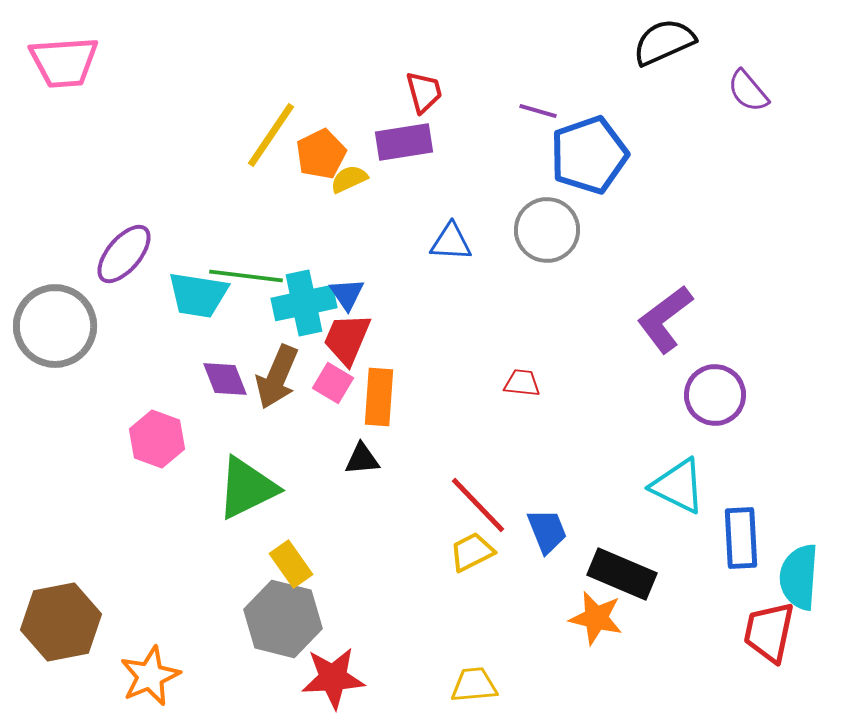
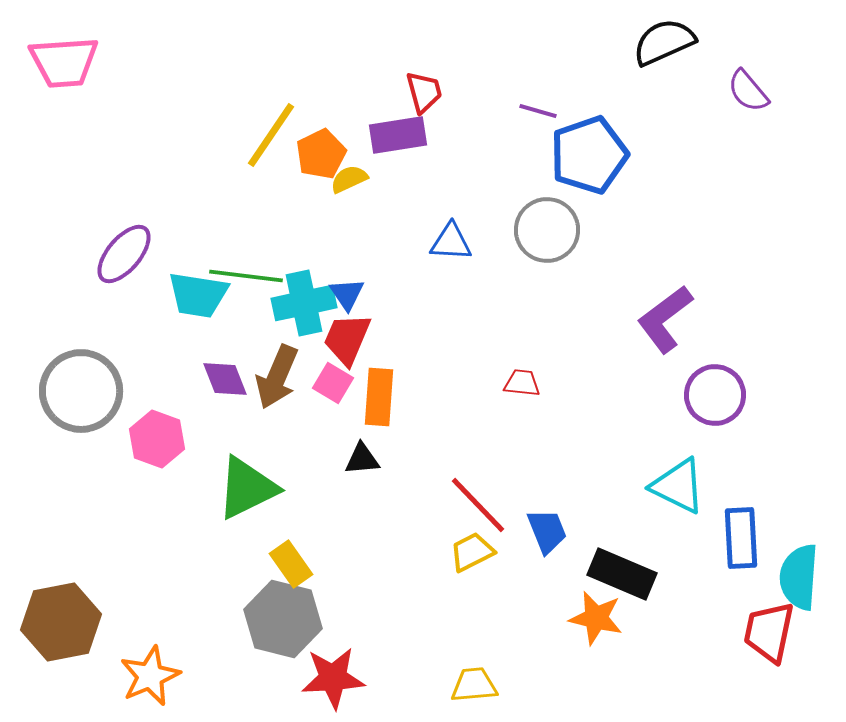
purple rectangle at (404, 142): moved 6 px left, 7 px up
gray circle at (55, 326): moved 26 px right, 65 px down
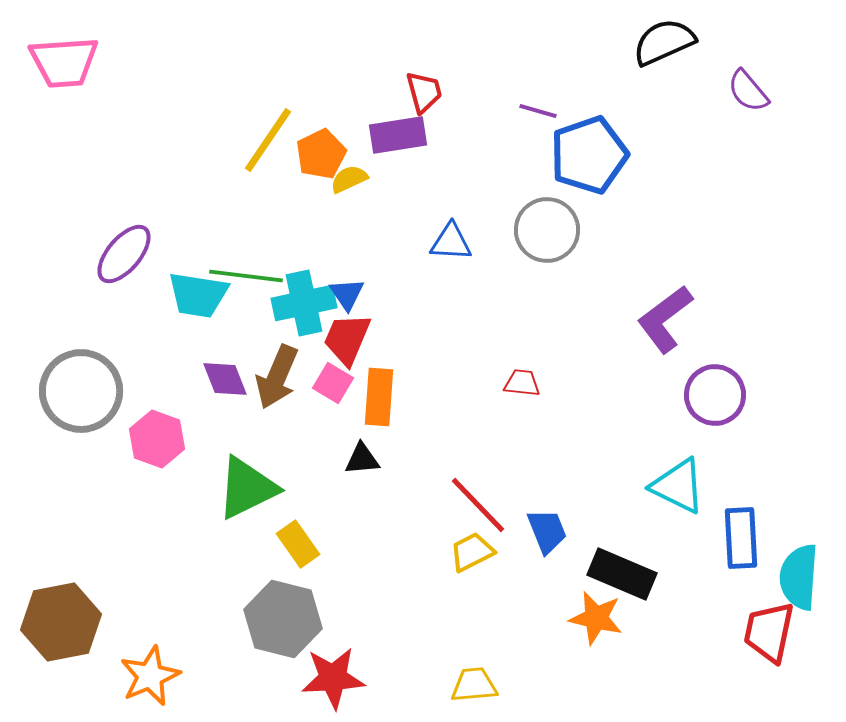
yellow line at (271, 135): moved 3 px left, 5 px down
yellow rectangle at (291, 564): moved 7 px right, 20 px up
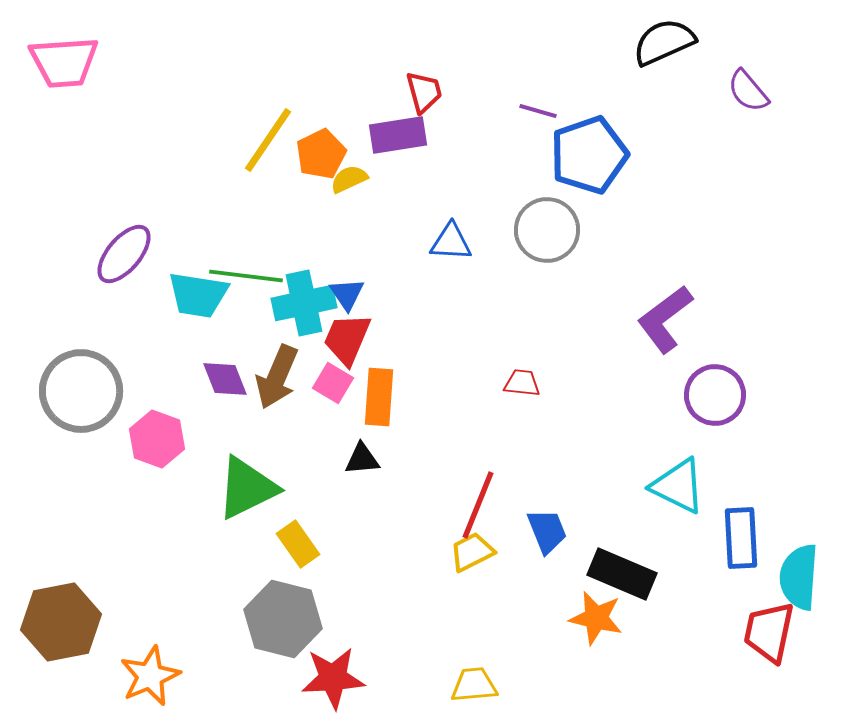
red line at (478, 505): rotated 66 degrees clockwise
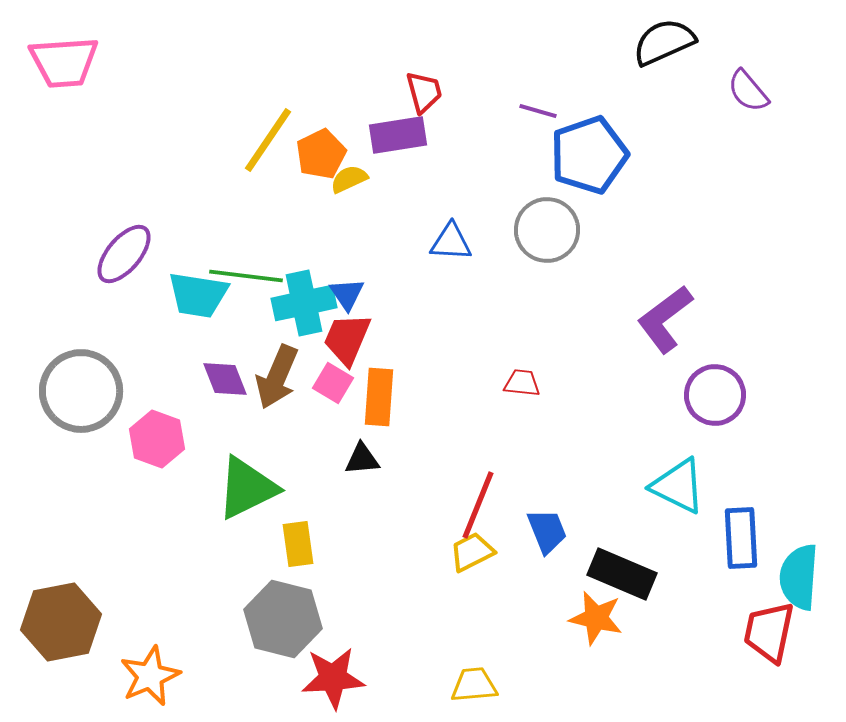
yellow rectangle at (298, 544): rotated 27 degrees clockwise
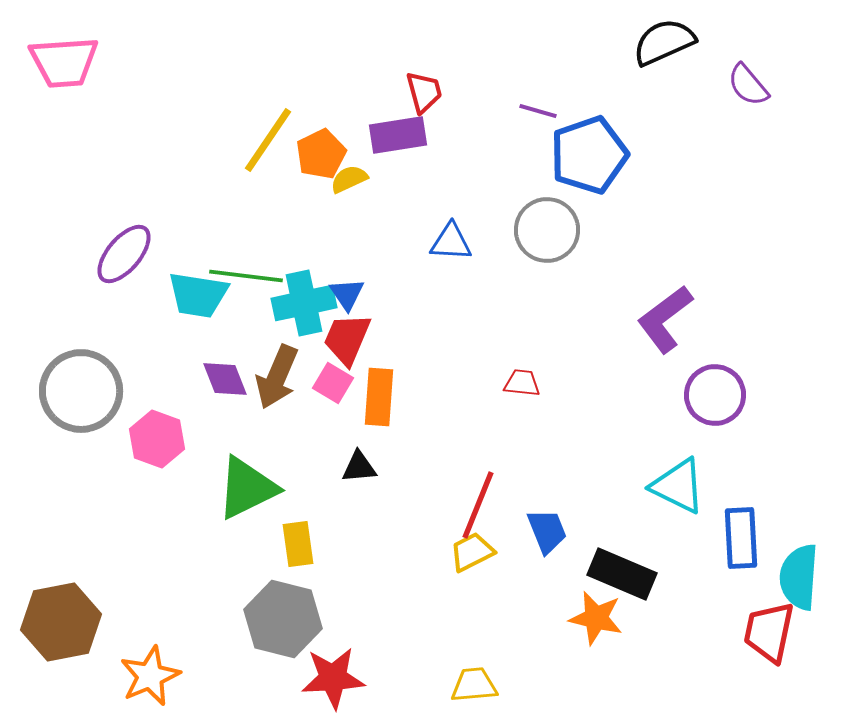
purple semicircle at (748, 91): moved 6 px up
black triangle at (362, 459): moved 3 px left, 8 px down
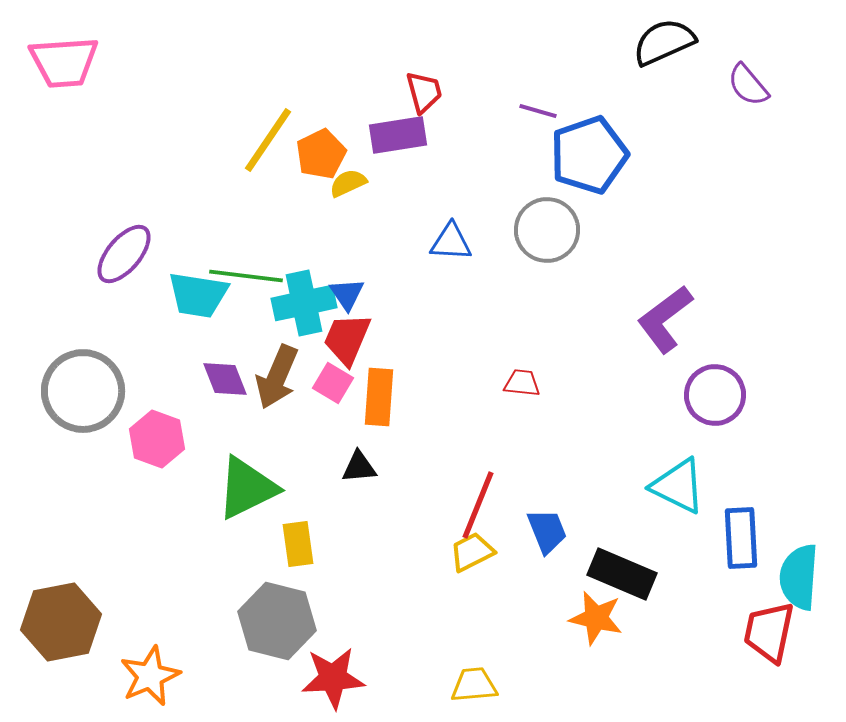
yellow semicircle at (349, 179): moved 1 px left, 4 px down
gray circle at (81, 391): moved 2 px right
gray hexagon at (283, 619): moved 6 px left, 2 px down
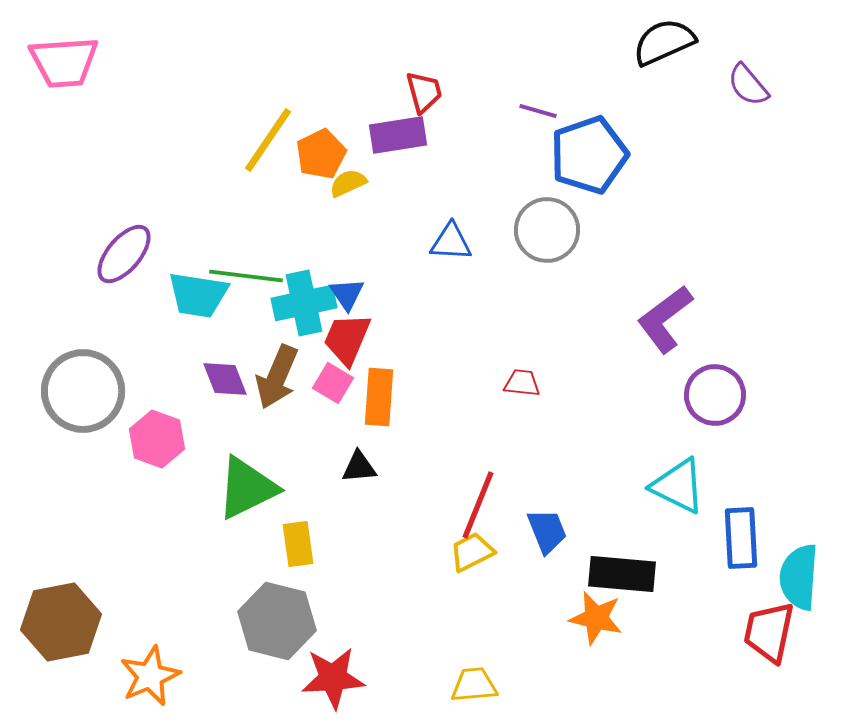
black rectangle at (622, 574): rotated 18 degrees counterclockwise
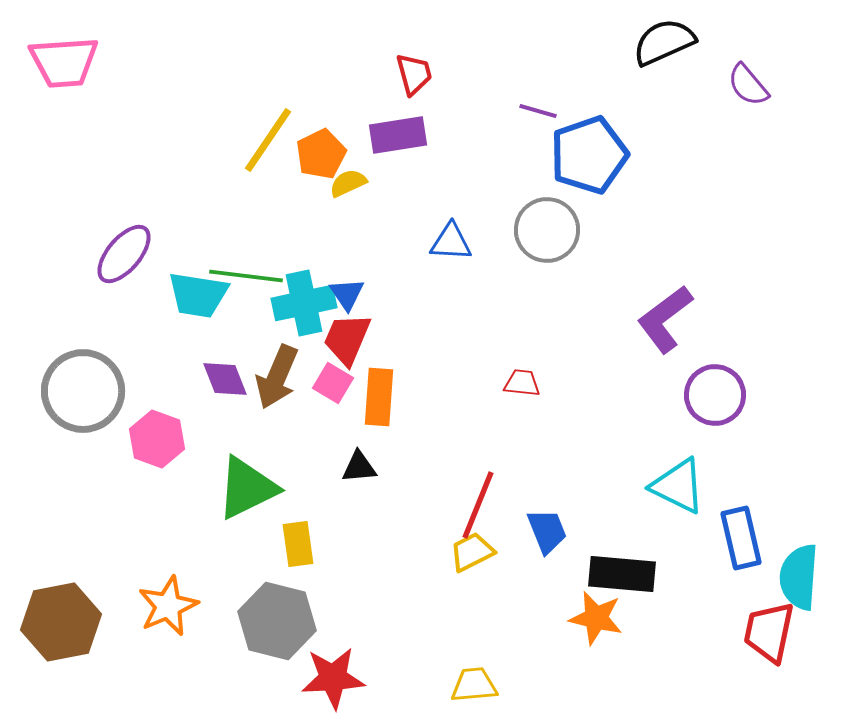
red trapezoid at (424, 92): moved 10 px left, 18 px up
blue rectangle at (741, 538): rotated 10 degrees counterclockwise
orange star at (150, 676): moved 18 px right, 70 px up
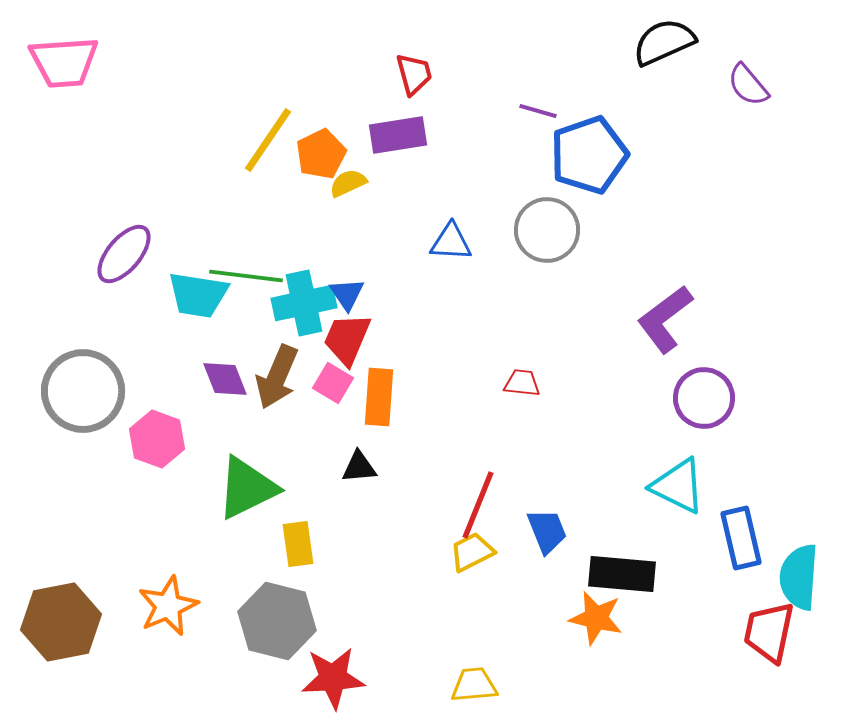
purple circle at (715, 395): moved 11 px left, 3 px down
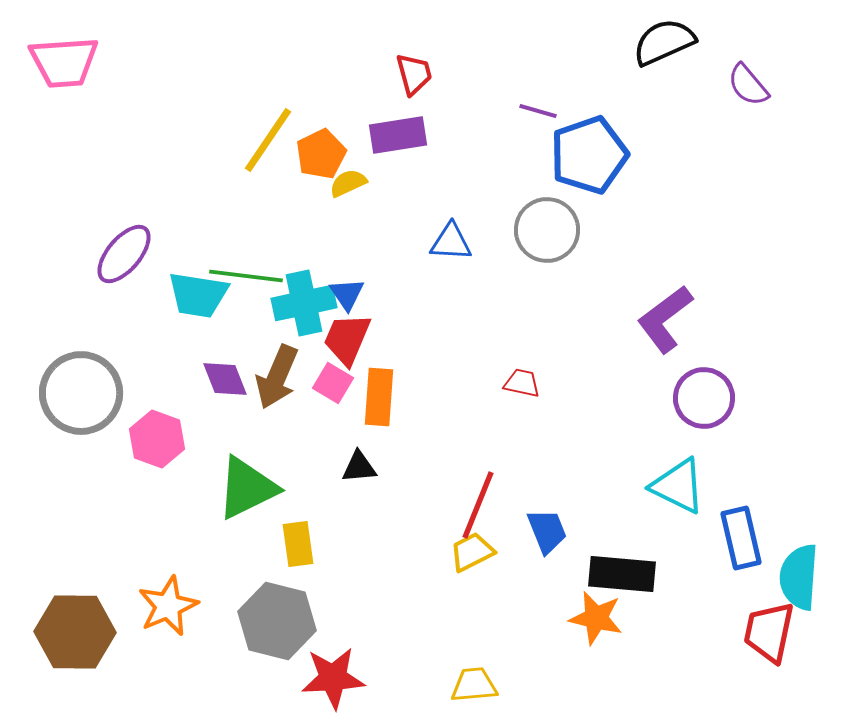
red trapezoid at (522, 383): rotated 6 degrees clockwise
gray circle at (83, 391): moved 2 px left, 2 px down
brown hexagon at (61, 622): moved 14 px right, 10 px down; rotated 12 degrees clockwise
